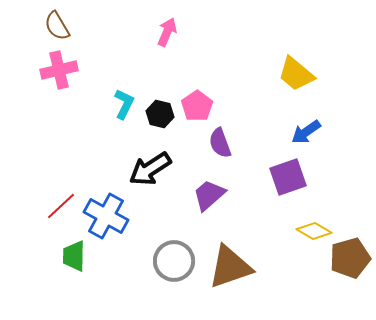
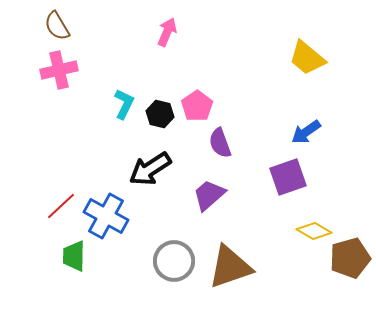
yellow trapezoid: moved 11 px right, 16 px up
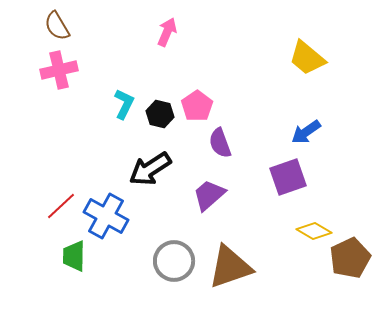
brown pentagon: rotated 9 degrees counterclockwise
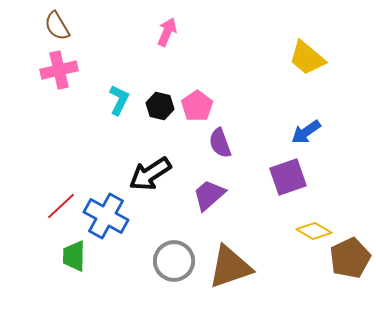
cyan L-shape: moved 5 px left, 4 px up
black hexagon: moved 8 px up
black arrow: moved 5 px down
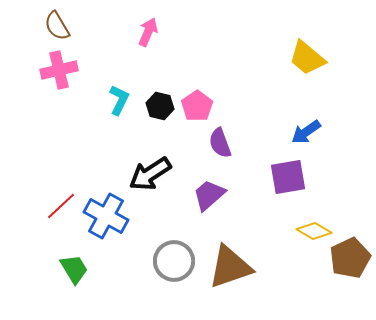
pink arrow: moved 19 px left
purple square: rotated 9 degrees clockwise
green trapezoid: moved 13 px down; rotated 148 degrees clockwise
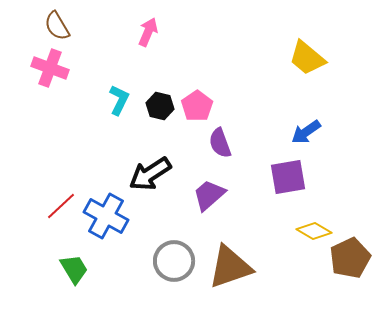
pink cross: moved 9 px left, 2 px up; rotated 33 degrees clockwise
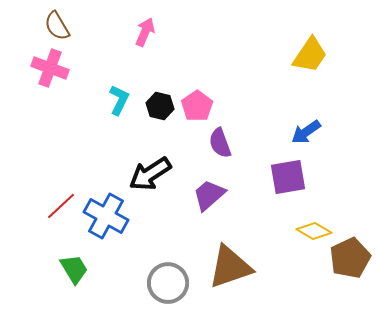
pink arrow: moved 3 px left
yellow trapezoid: moved 3 px right, 3 px up; rotated 96 degrees counterclockwise
gray circle: moved 6 px left, 22 px down
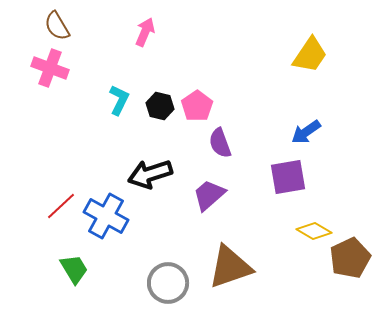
black arrow: rotated 15 degrees clockwise
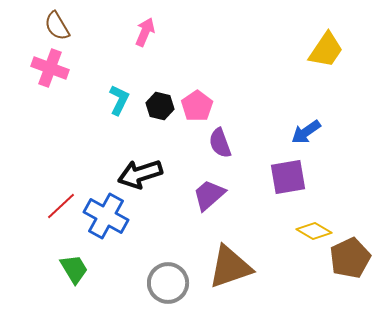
yellow trapezoid: moved 16 px right, 5 px up
black arrow: moved 10 px left
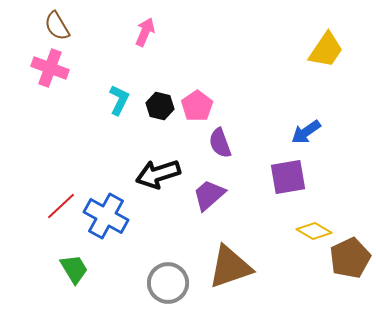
black arrow: moved 18 px right
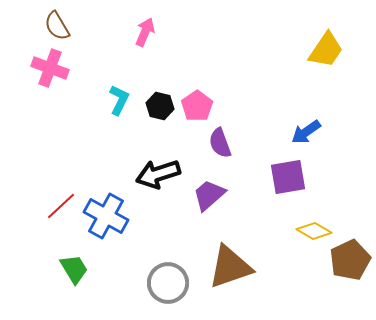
brown pentagon: moved 2 px down
